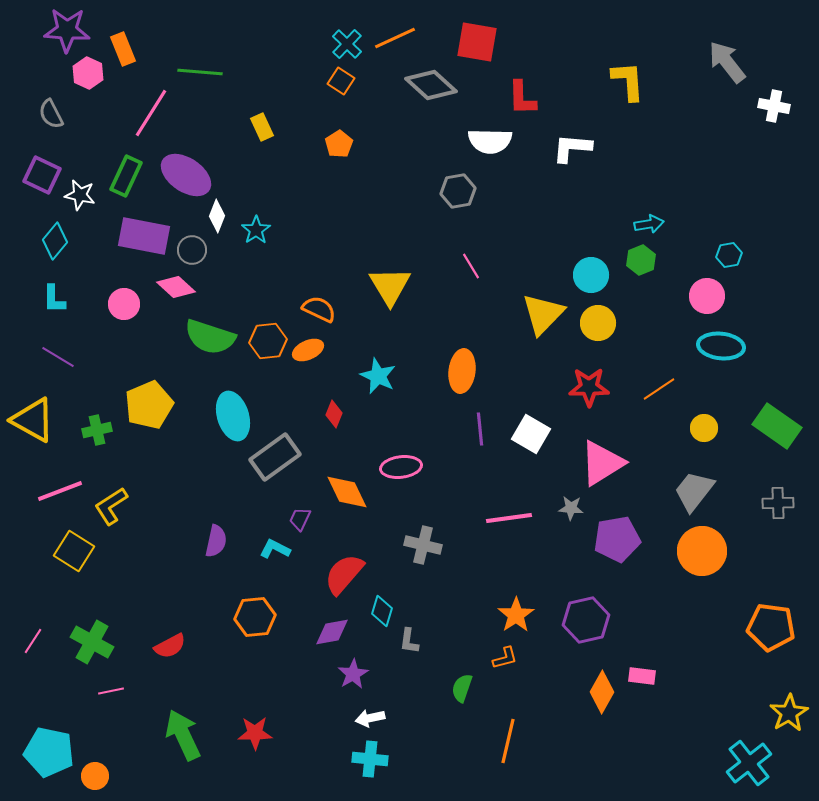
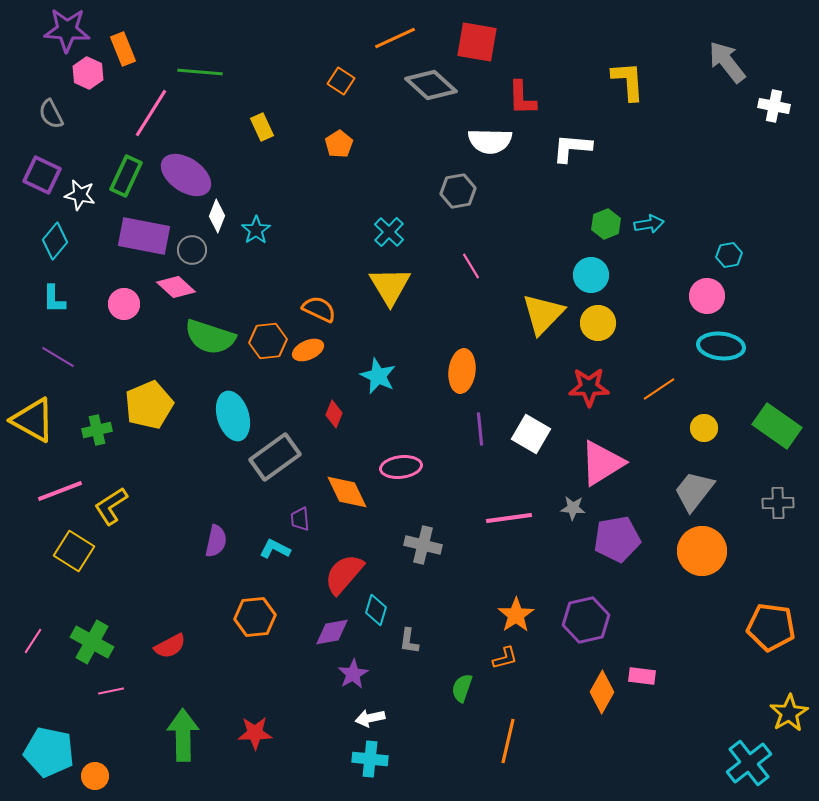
cyan cross at (347, 44): moved 42 px right, 188 px down
green hexagon at (641, 260): moved 35 px left, 36 px up
gray star at (571, 508): moved 2 px right
purple trapezoid at (300, 519): rotated 30 degrees counterclockwise
cyan diamond at (382, 611): moved 6 px left, 1 px up
green arrow at (183, 735): rotated 24 degrees clockwise
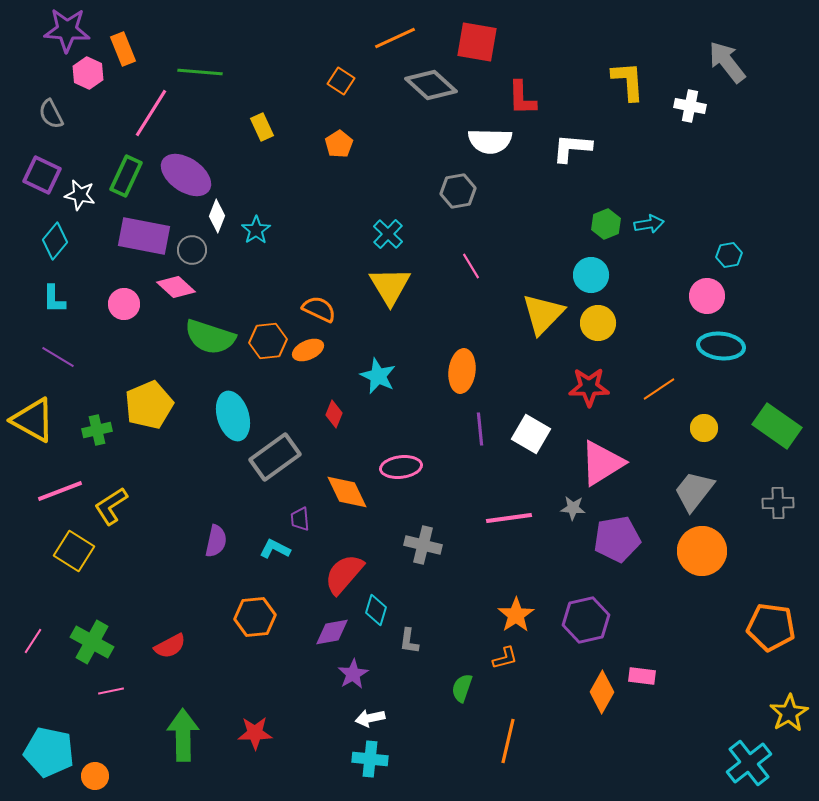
white cross at (774, 106): moved 84 px left
cyan cross at (389, 232): moved 1 px left, 2 px down
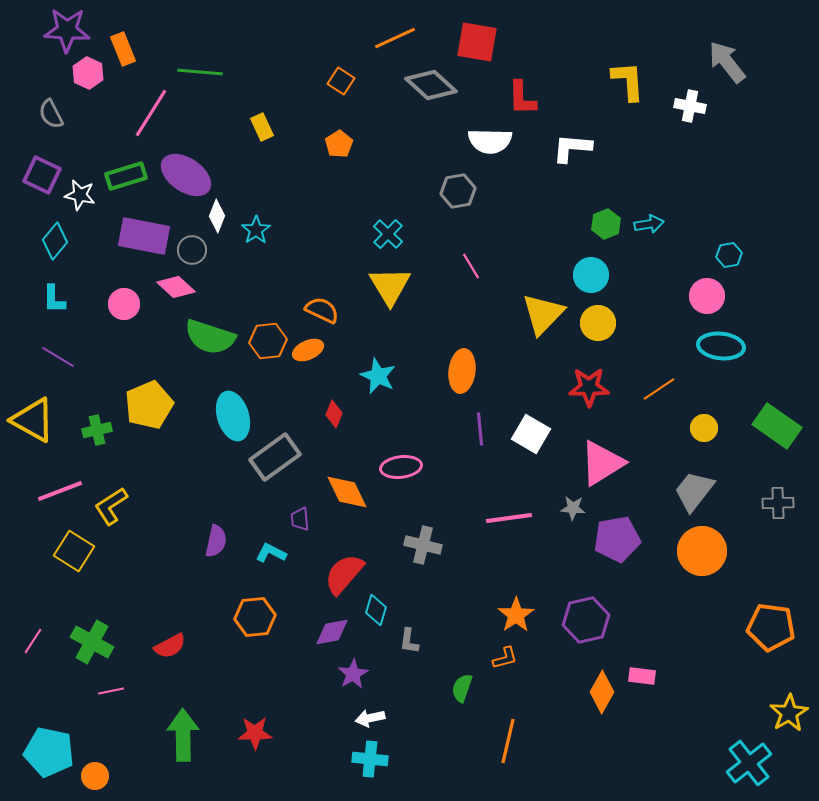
green rectangle at (126, 176): rotated 48 degrees clockwise
orange semicircle at (319, 309): moved 3 px right, 1 px down
cyan L-shape at (275, 549): moved 4 px left, 4 px down
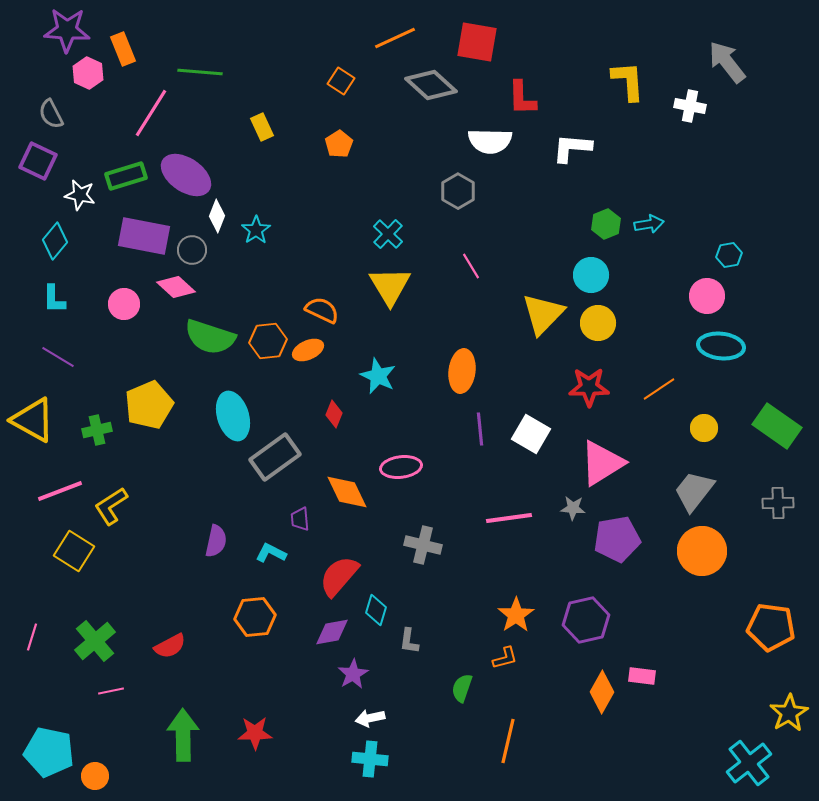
purple square at (42, 175): moved 4 px left, 14 px up
gray hexagon at (458, 191): rotated 20 degrees counterclockwise
red semicircle at (344, 574): moved 5 px left, 2 px down
pink line at (33, 641): moved 1 px left, 4 px up; rotated 16 degrees counterclockwise
green cross at (92, 642): moved 3 px right, 1 px up; rotated 21 degrees clockwise
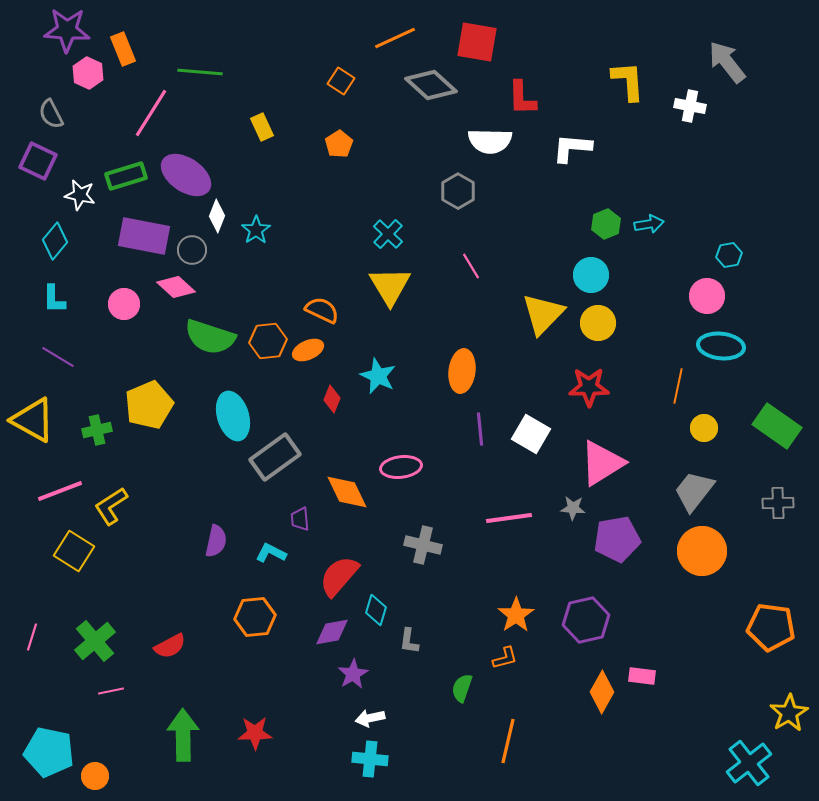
orange line at (659, 389): moved 19 px right, 3 px up; rotated 44 degrees counterclockwise
red diamond at (334, 414): moved 2 px left, 15 px up
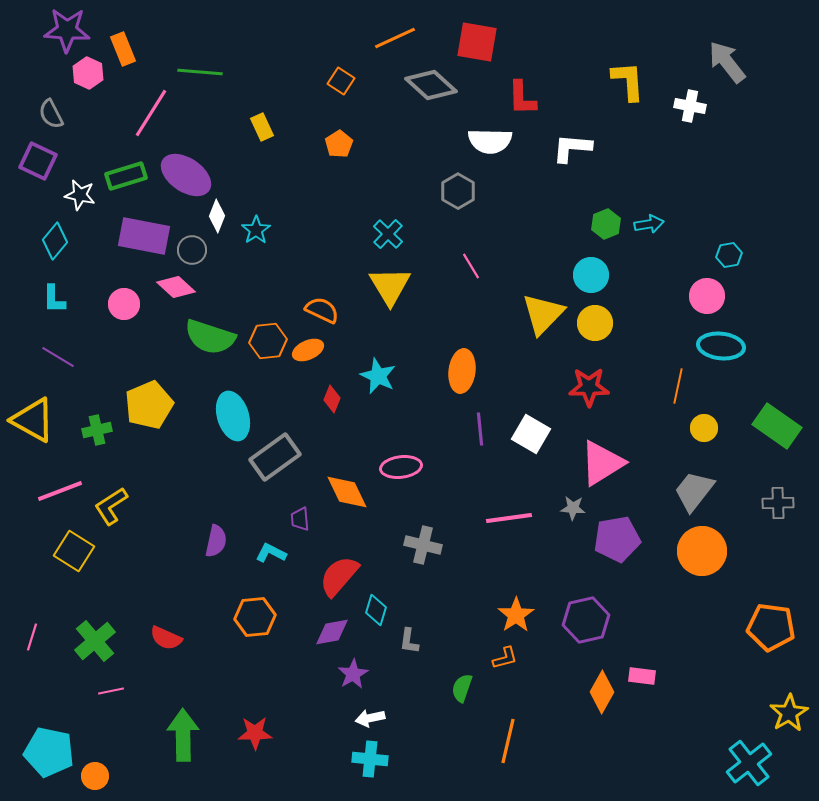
yellow circle at (598, 323): moved 3 px left
red semicircle at (170, 646): moved 4 px left, 8 px up; rotated 52 degrees clockwise
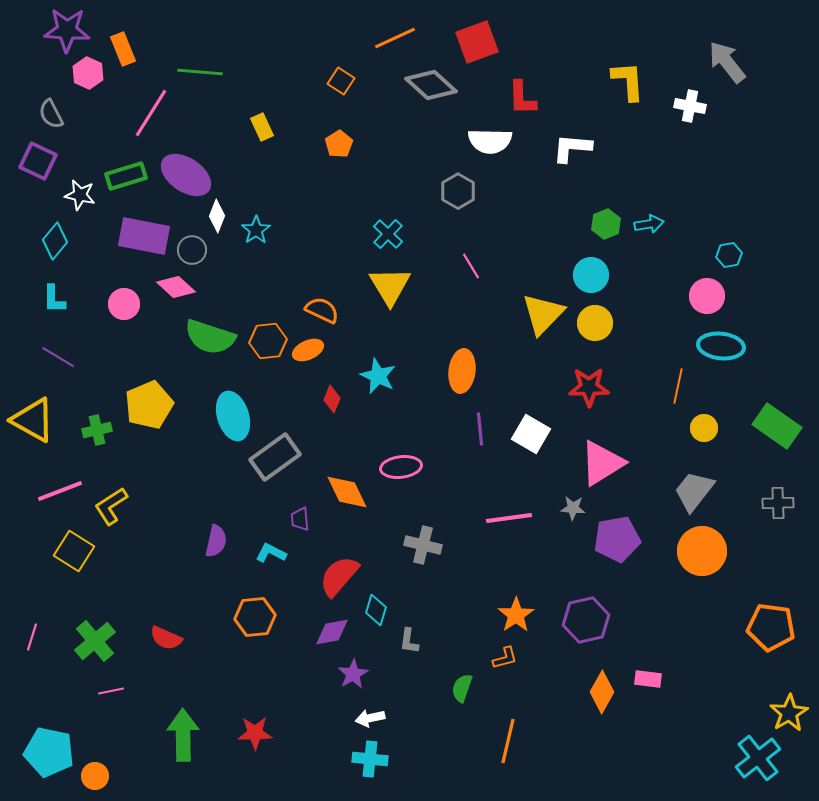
red square at (477, 42): rotated 30 degrees counterclockwise
pink rectangle at (642, 676): moved 6 px right, 3 px down
cyan cross at (749, 763): moved 9 px right, 5 px up
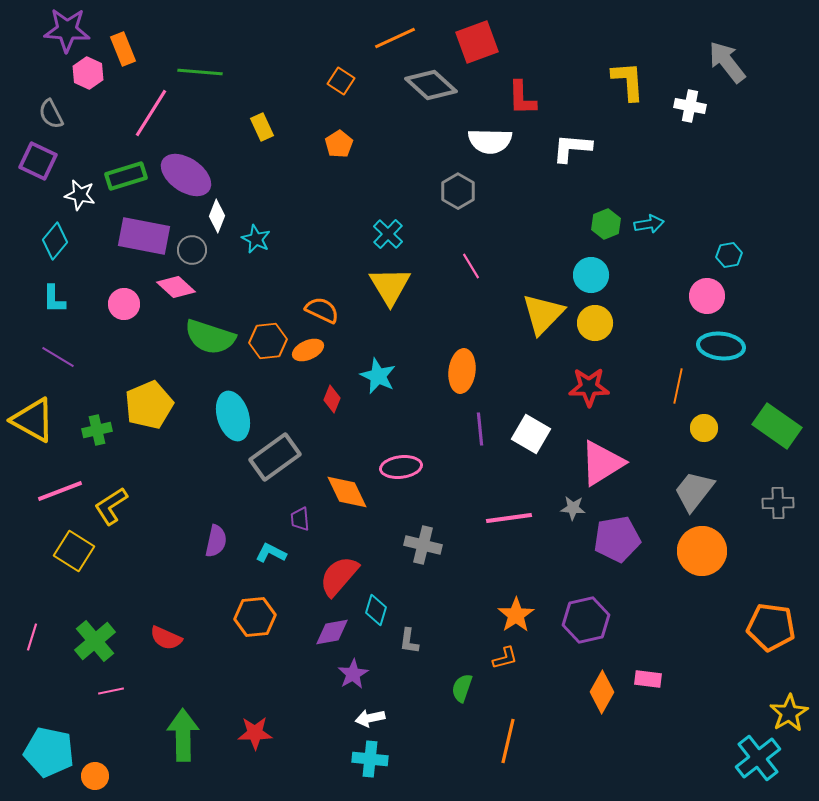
cyan star at (256, 230): moved 9 px down; rotated 12 degrees counterclockwise
